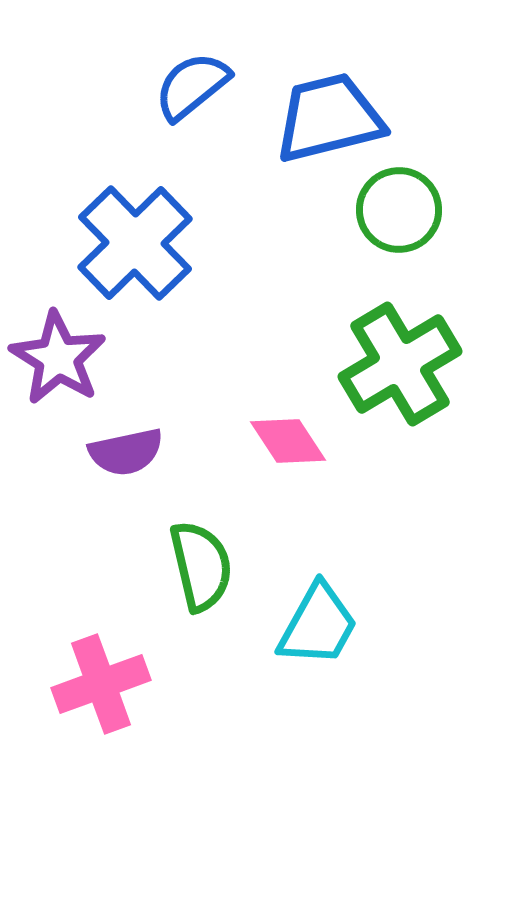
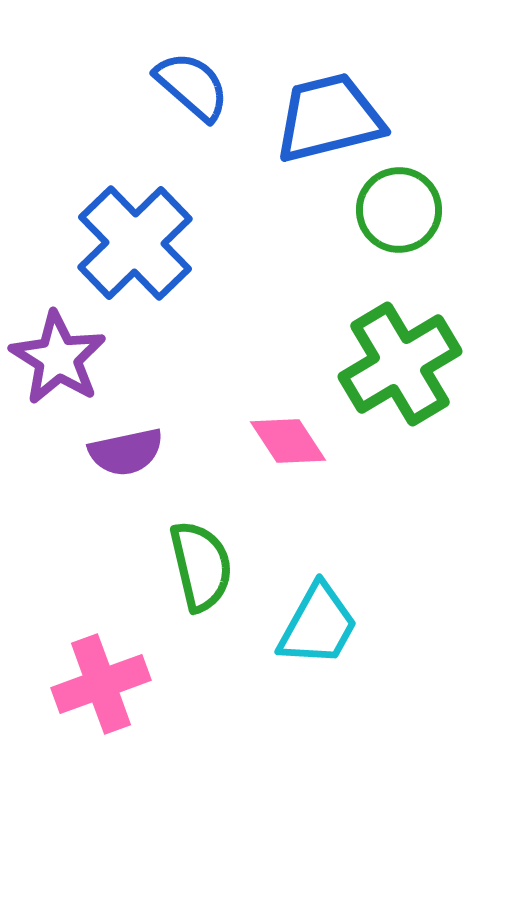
blue semicircle: rotated 80 degrees clockwise
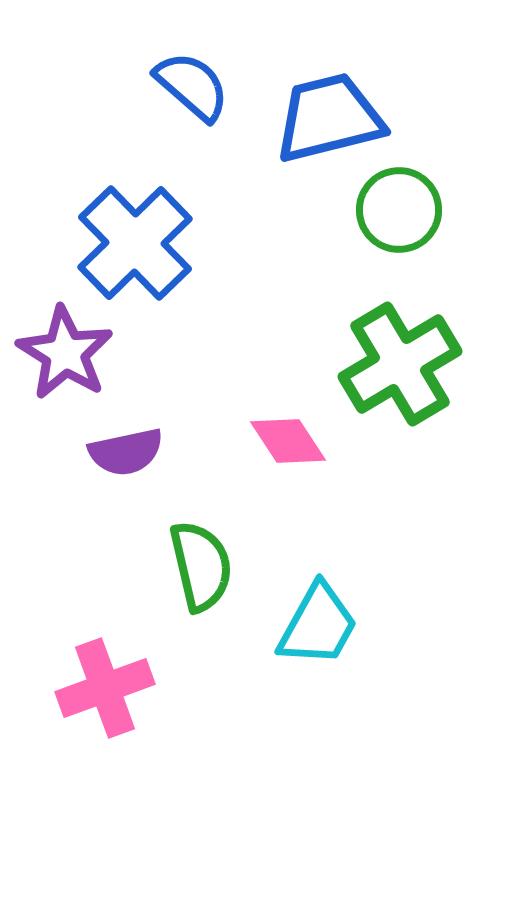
purple star: moved 7 px right, 5 px up
pink cross: moved 4 px right, 4 px down
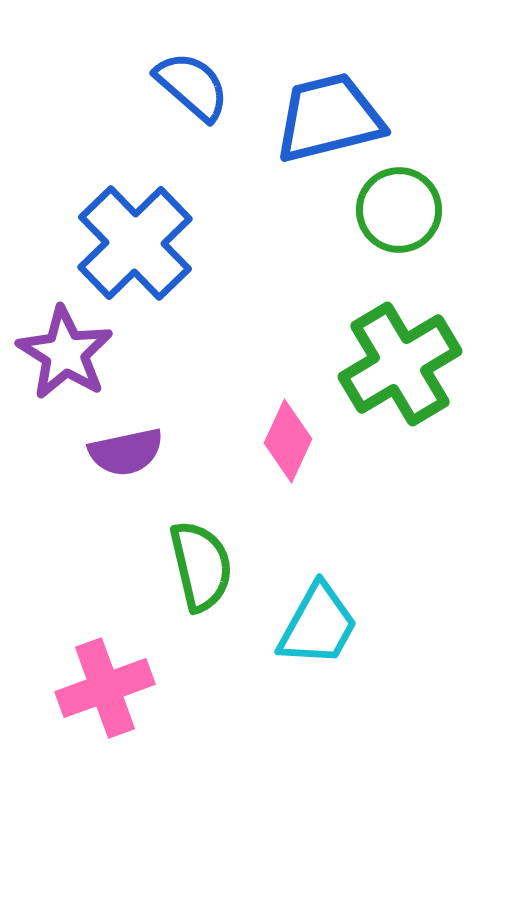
pink diamond: rotated 58 degrees clockwise
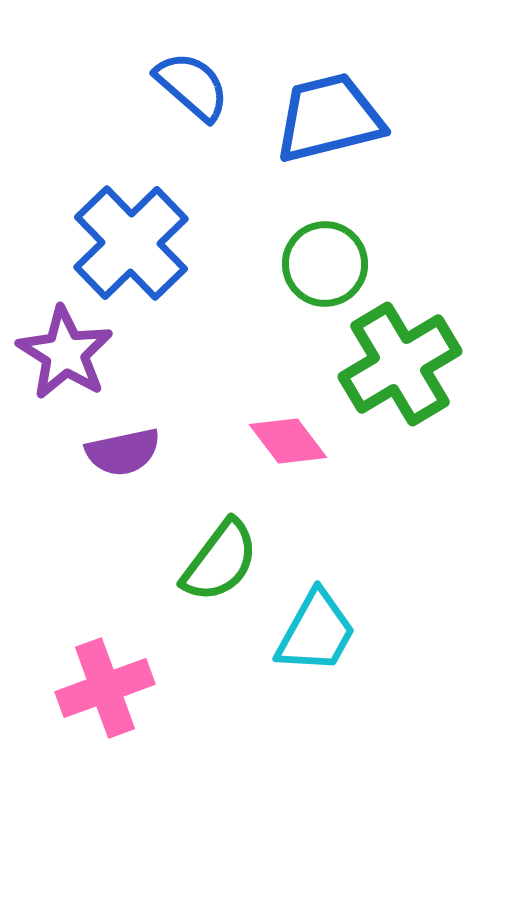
green circle: moved 74 px left, 54 px down
blue cross: moved 4 px left
pink diamond: rotated 62 degrees counterclockwise
purple semicircle: moved 3 px left
green semicircle: moved 19 px right, 5 px up; rotated 50 degrees clockwise
cyan trapezoid: moved 2 px left, 7 px down
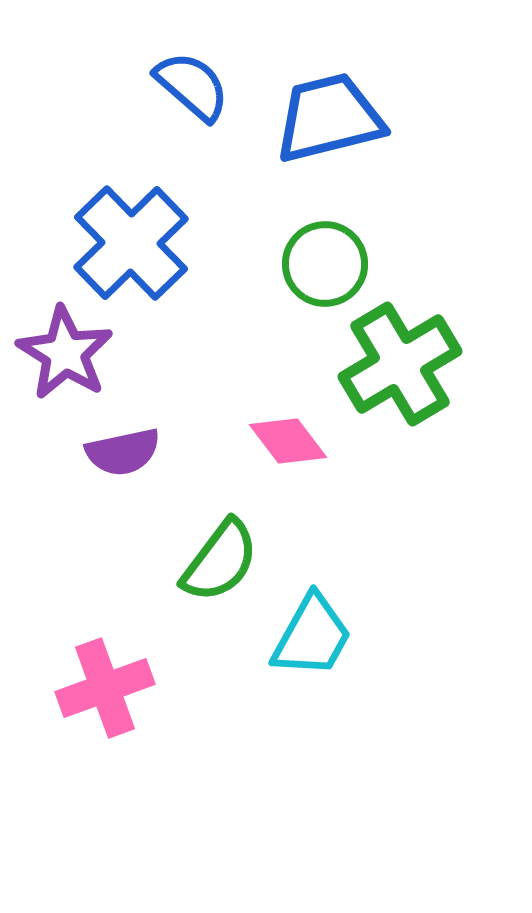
cyan trapezoid: moved 4 px left, 4 px down
